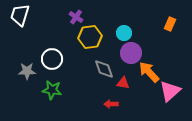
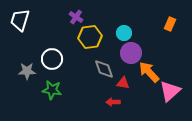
white trapezoid: moved 5 px down
red arrow: moved 2 px right, 2 px up
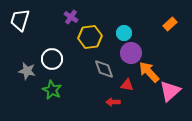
purple cross: moved 5 px left
orange rectangle: rotated 24 degrees clockwise
gray star: rotated 12 degrees clockwise
red triangle: moved 4 px right, 2 px down
green star: rotated 18 degrees clockwise
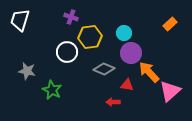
purple cross: rotated 16 degrees counterclockwise
white circle: moved 15 px right, 7 px up
gray diamond: rotated 50 degrees counterclockwise
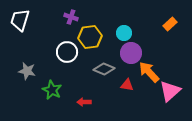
red arrow: moved 29 px left
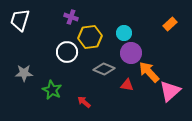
gray star: moved 3 px left, 2 px down; rotated 12 degrees counterclockwise
red arrow: rotated 40 degrees clockwise
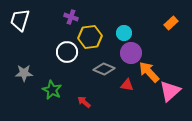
orange rectangle: moved 1 px right, 1 px up
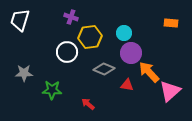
orange rectangle: rotated 48 degrees clockwise
green star: rotated 24 degrees counterclockwise
red arrow: moved 4 px right, 2 px down
